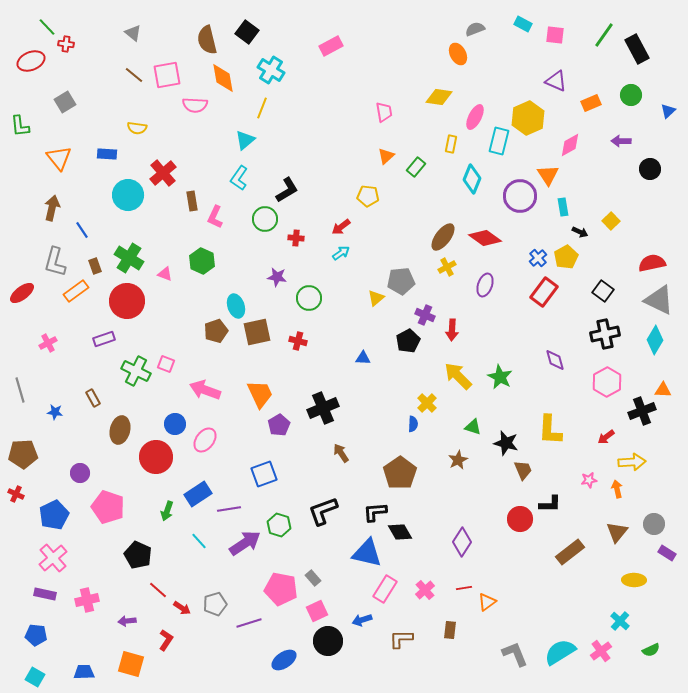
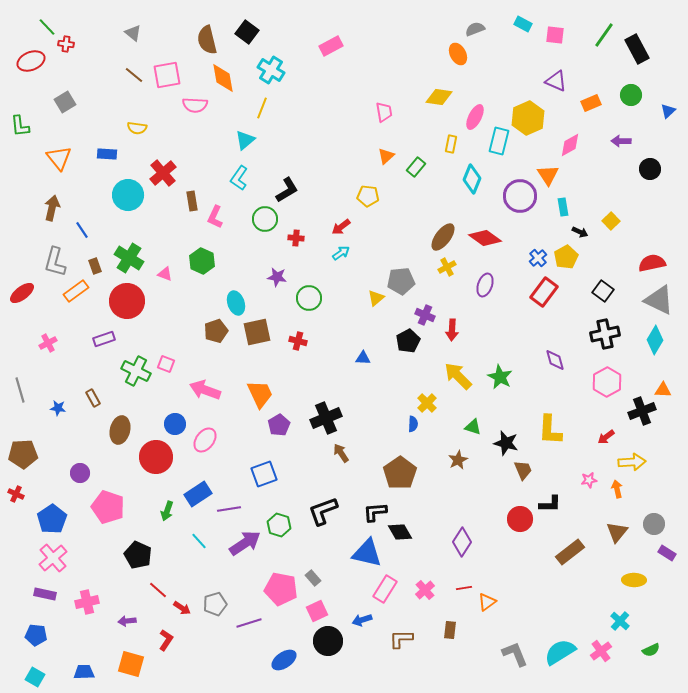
cyan ellipse at (236, 306): moved 3 px up
black cross at (323, 408): moved 3 px right, 10 px down
blue star at (55, 412): moved 3 px right, 4 px up
blue pentagon at (54, 515): moved 2 px left, 4 px down; rotated 8 degrees counterclockwise
pink cross at (87, 600): moved 2 px down
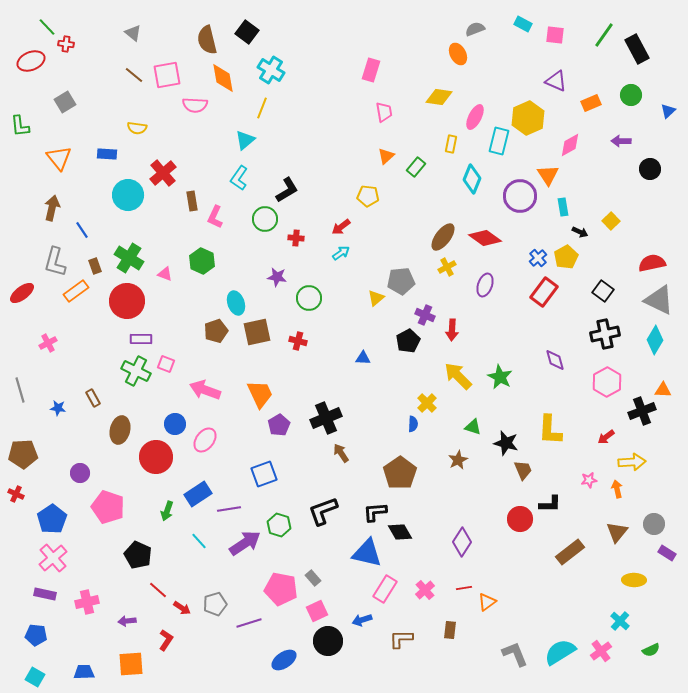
pink rectangle at (331, 46): moved 40 px right, 24 px down; rotated 45 degrees counterclockwise
purple rectangle at (104, 339): moved 37 px right; rotated 20 degrees clockwise
orange square at (131, 664): rotated 20 degrees counterclockwise
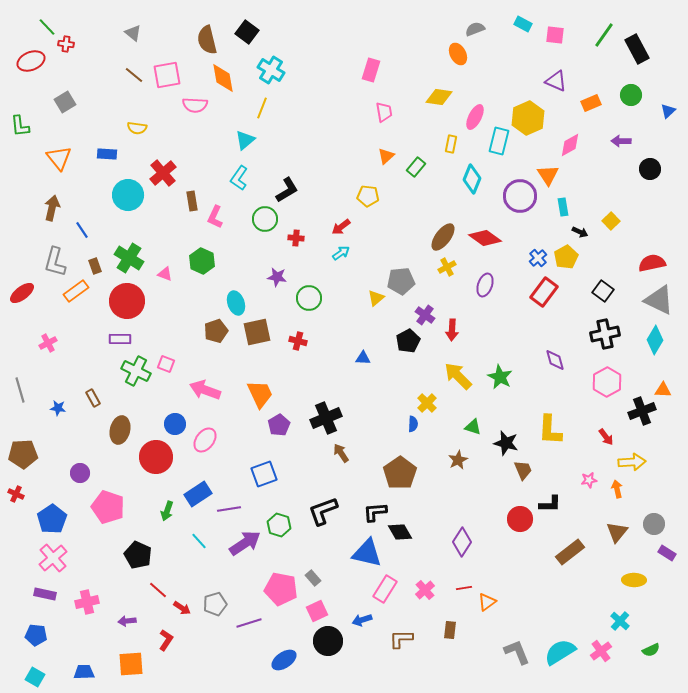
purple cross at (425, 315): rotated 12 degrees clockwise
purple rectangle at (141, 339): moved 21 px left
red arrow at (606, 437): rotated 90 degrees counterclockwise
gray L-shape at (515, 654): moved 2 px right, 2 px up
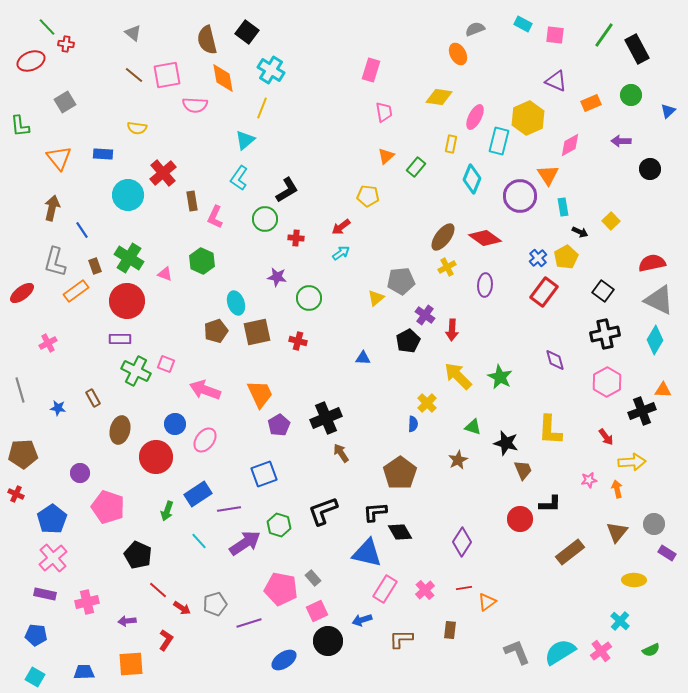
blue rectangle at (107, 154): moved 4 px left
purple ellipse at (485, 285): rotated 15 degrees counterclockwise
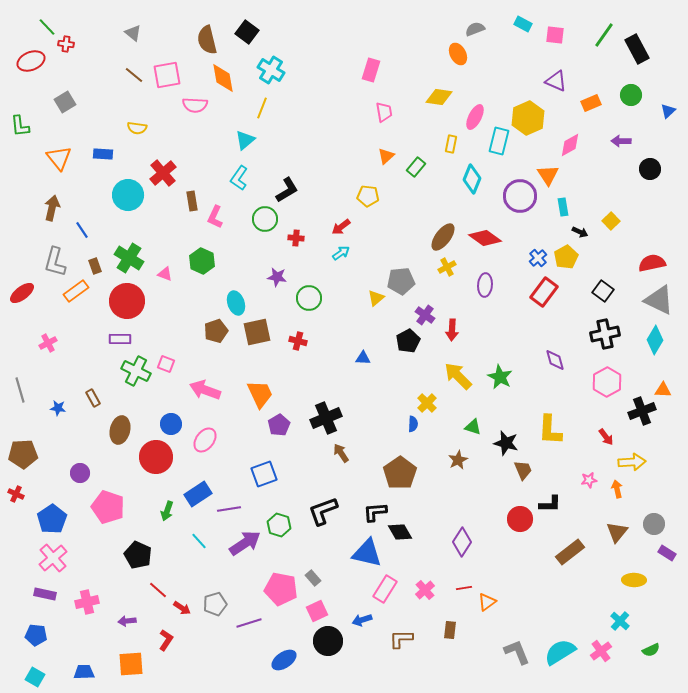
blue circle at (175, 424): moved 4 px left
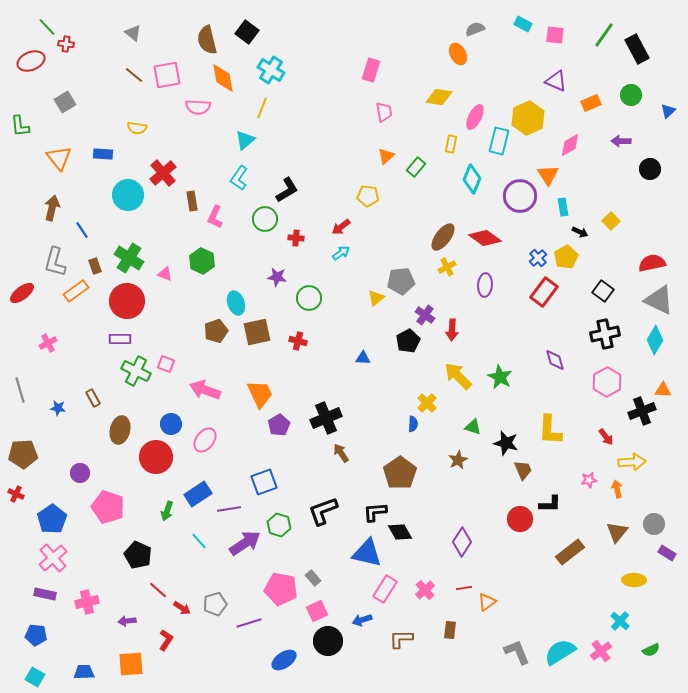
pink semicircle at (195, 105): moved 3 px right, 2 px down
blue square at (264, 474): moved 8 px down
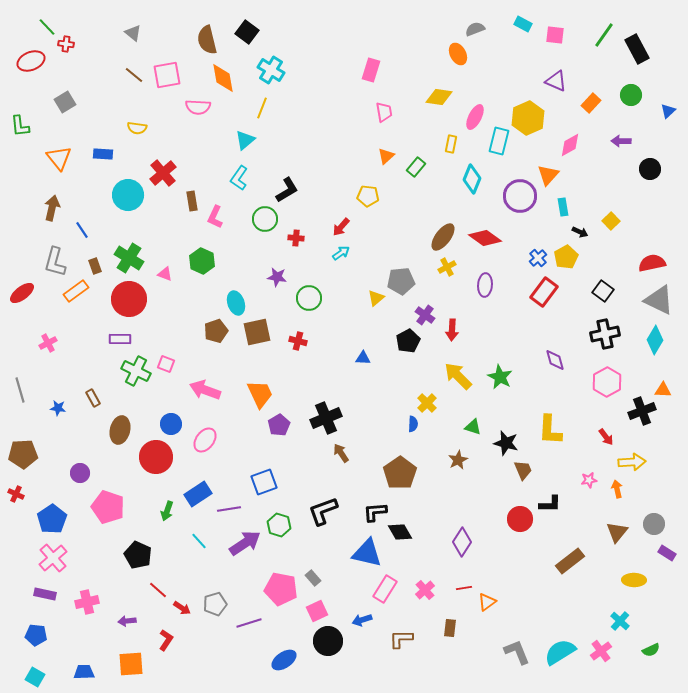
orange rectangle at (591, 103): rotated 24 degrees counterclockwise
orange triangle at (548, 175): rotated 15 degrees clockwise
red arrow at (341, 227): rotated 12 degrees counterclockwise
red circle at (127, 301): moved 2 px right, 2 px up
brown rectangle at (570, 552): moved 9 px down
brown rectangle at (450, 630): moved 2 px up
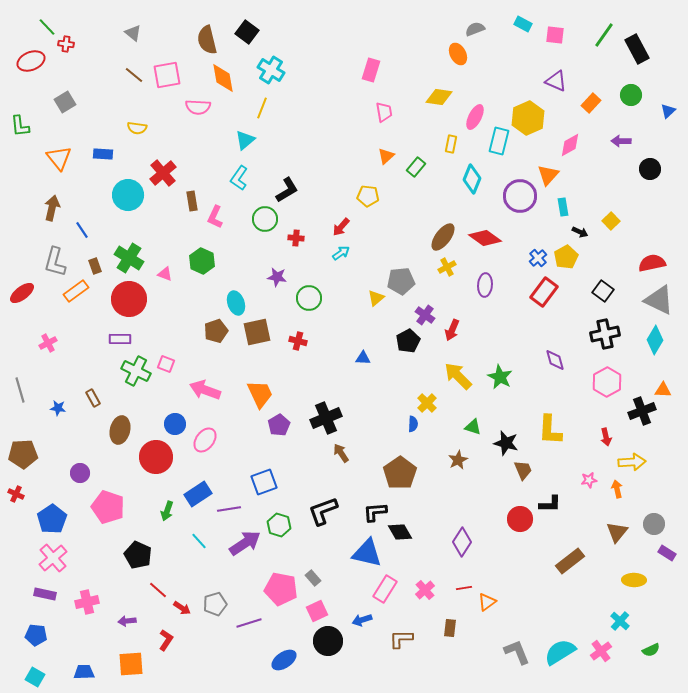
red arrow at (452, 330): rotated 20 degrees clockwise
blue circle at (171, 424): moved 4 px right
red arrow at (606, 437): rotated 24 degrees clockwise
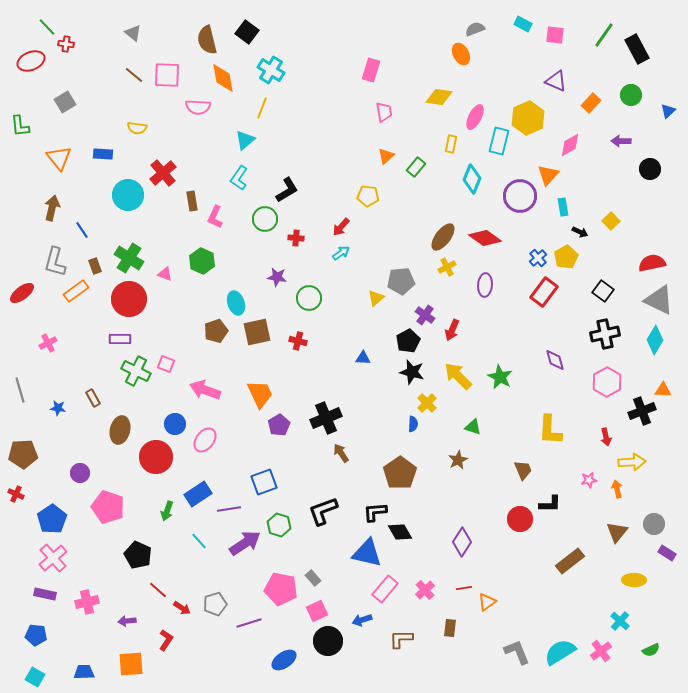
orange ellipse at (458, 54): moved 3 px right
pink square at (167, 75): rotated 12 degrees clockwise
black star at (506, 443): moved 94 px left, 71 px up
pink rectangle at (385, 589): rotated 8 degrees clockwise
